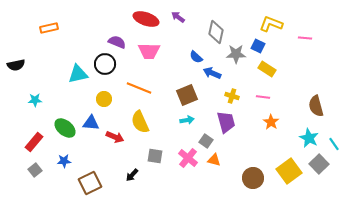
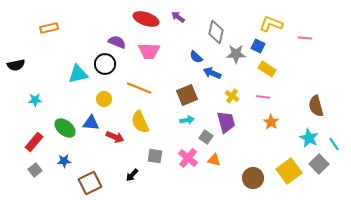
yellow cross at (232, 96): rotated 16 degrees clockwise
gray square at (206, 141): moved 4 px up
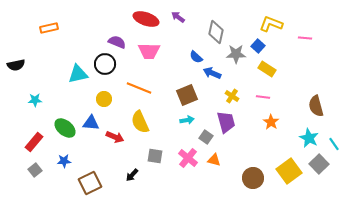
blue square at (258, 46): rotated 16 degrees clockwise
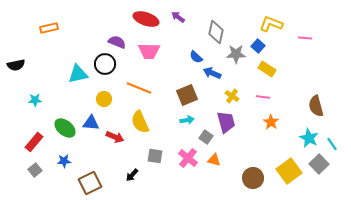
cyan line at (334, 144): moved 2 px left
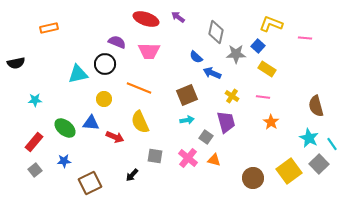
black semicircle at (16, 65): moved 2 px up
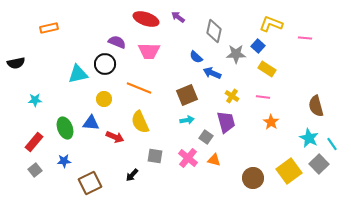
gray diamond at (216, 32): moved 2 px left, 1 px up
green ellipse at (65, 128): rotated 30 degrees clockwise
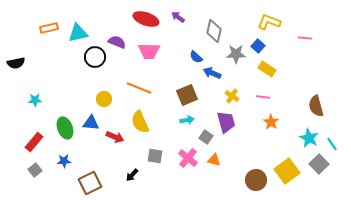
yellow L-shape at (271, 24): moved 2 px left, 2 px up
black circle at (105, 64): moved 10 px left, 7 px up
cyan triangle at (78, 74): moved 41 px up
yellow square at (289, 171): moved 2 px left
brown circle at (253, 178): moved 3 px right, 2 px down
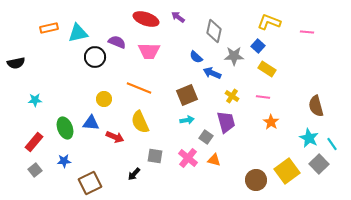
pink line at (305, 38): moved 2 px right, 6 px up
gray star at (236, 54): moved 2 px left, 2 px down
black arrow at (132, 175): moved 2 px right, 1 px up
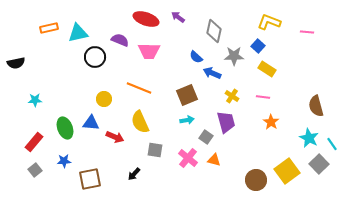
purple semicircle at (117, 42): moved 3 px right, 2 px up
gray square at (155, 156): moved 6 px up
brown square at (90, 183): moved 4 px up; rotated 15 degrees clockwise
